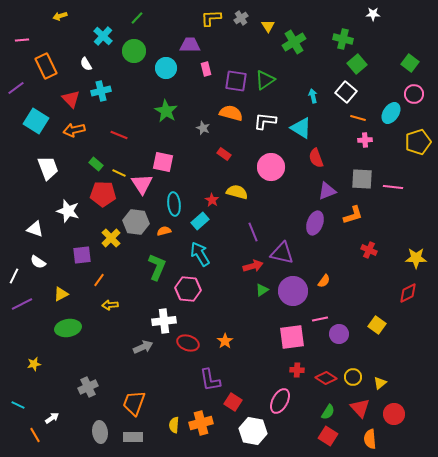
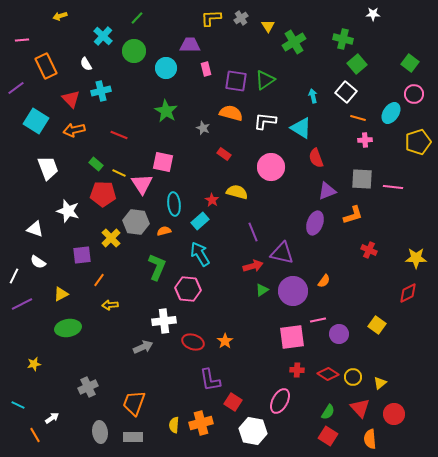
pink line at (320, 319): moved 2 px left, 1 px down
red ellipse at (188, 343): moved 5 px right, 1 px up
red diamond at (326, 378): moved 2 px right, 4 px up
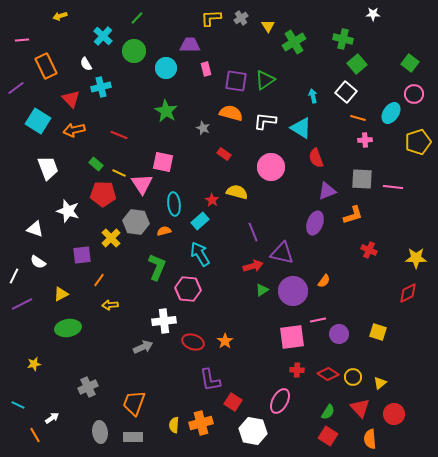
cyan cross at (101, 91): moved 4 px up
cyan square at (36, 121): moved 2 px right
yellow square at (377, 325): moved 1 px right, 7 px down; rotated 18 degrees counterclockwise
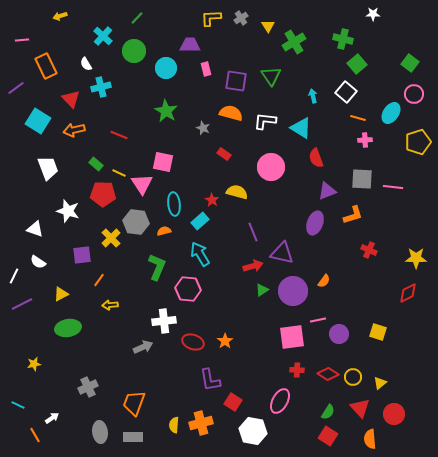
green triangle at (265, 80): moved 6 px right, 4 px up; rotated 30 degrees counterclockwise
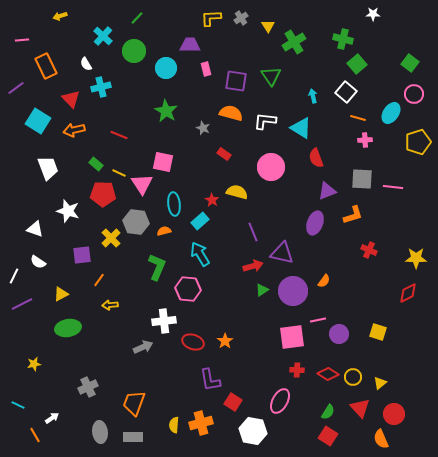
orange semicircle at (370, 439): moved 11 px right; rotated 18 degrees counterclockwise
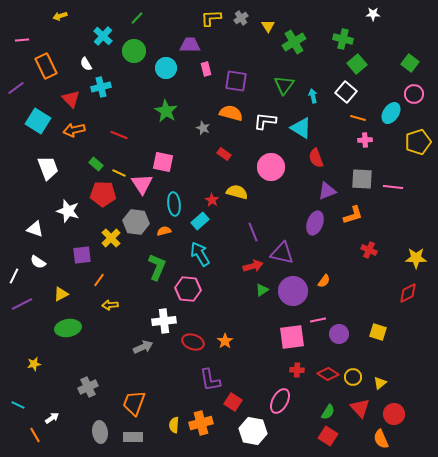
green triangle at (271, 76): moved 13 px right, 9 px down; rotated 10 degrees clockwise
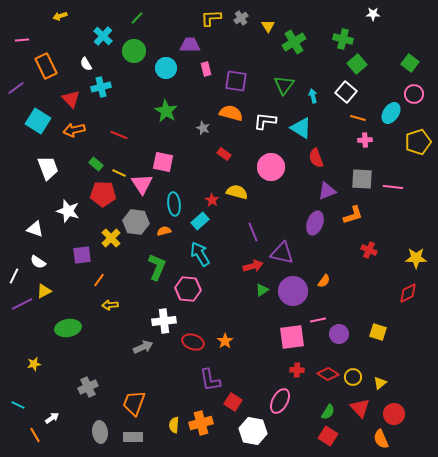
yellow triangle at (61, 294): moved 17 px left, 3 px up
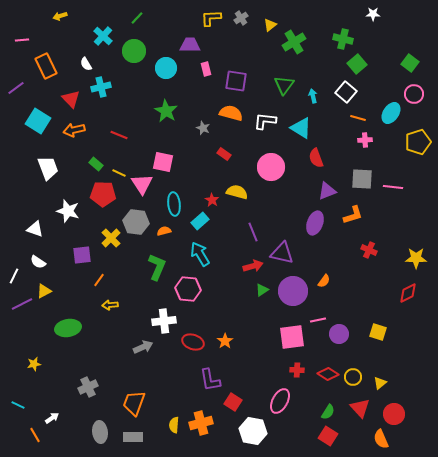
yellow triangle at (268, 26): moved 2 px right, 1 px up; rotated 24 degrees clockwise
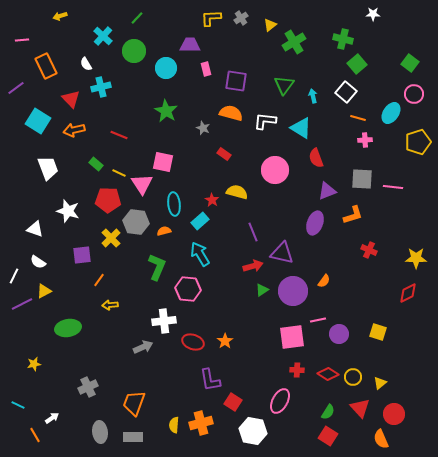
pink circle at (271, 167): moved 4 px right, 3 px down
red pentagon at (103, 194): moved 5 px right, 6 px down
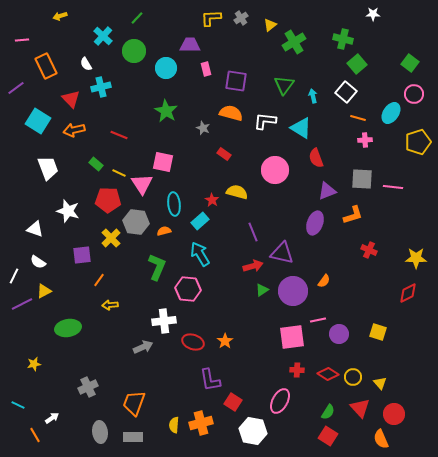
yellow triangle at (380, 383): rotated 32 degrees counterclockwise
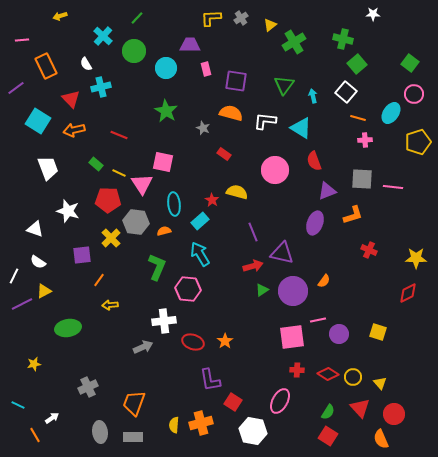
red semicircle at (316, 158): moved 2 px left, 3 px down
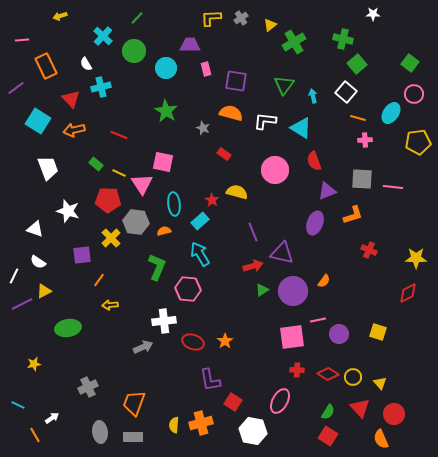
yellow pentagon at (418, 142): rotated 10 degrees clockwise
